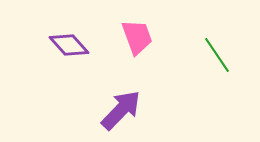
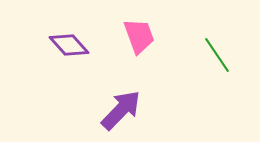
pink trapezoid: moved 2 px right, 1 px up
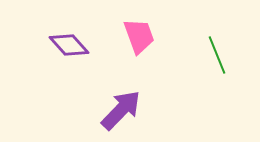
green line: rotated 12 degrees clockwise
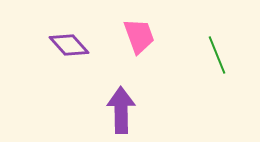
purple arrow: rotated 45 degrees counterclockwise
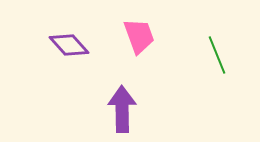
purple arrow: moved 1 px right, 1 px up
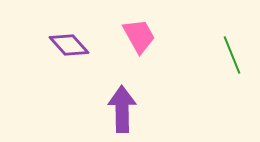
pink trapezoid: rotated 9 degrees counterclockwise
green line: moved 15 px right
